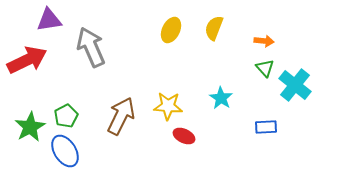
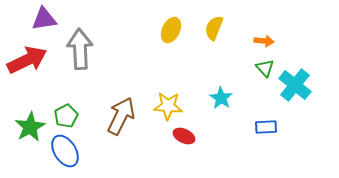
purple triangle: moved 5 px left, 1 px up
gray arrow: moved 11 px left, 2 px down; rotated 21 degrees clockwise
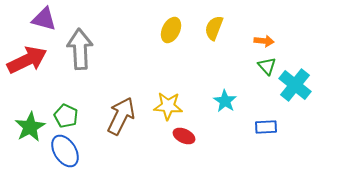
purple triangle: rotated 24 degrees clockwise
green triangle: moved 2 px right, 2 px up
cyan star: moved 4 px right, 3 px down
green pentagon: rotated 20 degrees counterclockwise
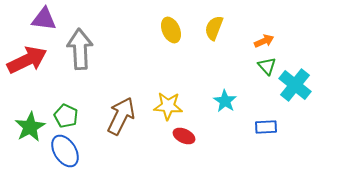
purple triangle: rotated 8 degrees counterclockwise
yellow ellipse: rotated 50 degrees counterclockwise
orange arrow: rotated 30 degrees counterclockwise
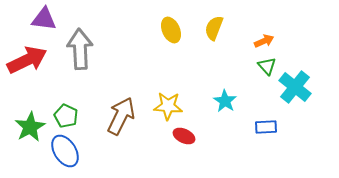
cyan cross: moved 2 px down
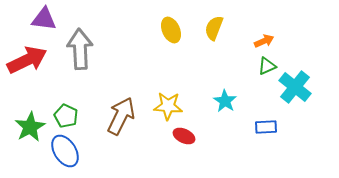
green triangle: rotated 48 degrees clockwise
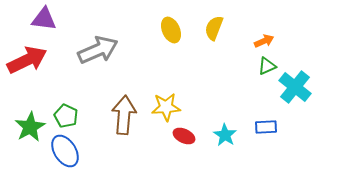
gray arrow: moved 18 px right, 1 px down; rotated 69 degrees clockwise
cyan star: moved 34 px down
yellow star: moved 2 px left, 1 px down; rotated 8 degrees counterclockwise
brown arrow: moved 3 px right, 1 px up; rotated 21 degrees counterclockwise
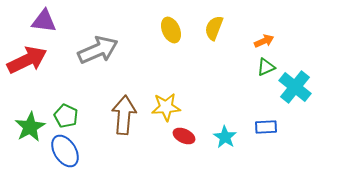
purple triangle: moved 2 px down
green triangle: moved 1 px left, 1 px down
cyan star: moved 2 px down
